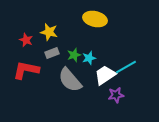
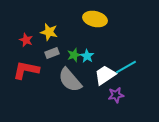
cyan star: moved 2 px left, 2 px up; rotated 24 degrees counterclockwise
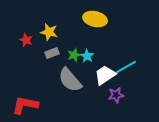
red L-shape: moved 1 px left, 35 px down
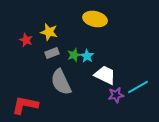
cyan line: moved 12 px right, 20 px down
white trapezoid: rotated 60 degrees clockwise
gray semicircle: moved 9 px left, 2 px down; rotated 16 degrees clockwise
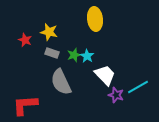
yellow ellipse: rotated 70 degrees clockwise
red star: moved 1 px left
gray rectangle: rotated 40 degrees clockwise
white trapezoid: rotated 20 degrees clockwise
purple star: rotated 28 degrees clockwise
red L-shape: rotated 16 degrees counterclockwise
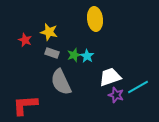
white trapezoid: moved 5 px right, 2 px down; rotated 65 degrees counterclockwise
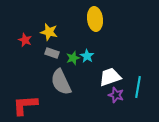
green star: moved 1 px left, 3 px down
cyan line: rotated 50 degrees counterclockwise
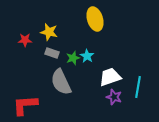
yellow ellipse: rotated 10 degrees counterclockwise
red star: rotated 24 degrees counterclockwise
purple star: moved 2 px left, 2 px down
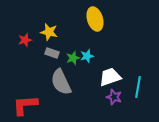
red star: rotated 16 degrees counterclockwise
cyan star: rotated 24 degrees clockwise
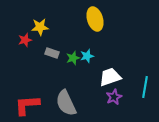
yellow star: moved 9 px left, 5 px up; rotated 18 degrees counterclockwise
gray semicircle: moved 5 px right, 21 px down
cyan line: moved 7 px right
purple star: rotated 28 degrees clockwise
red L-shape: moved 2 px right
